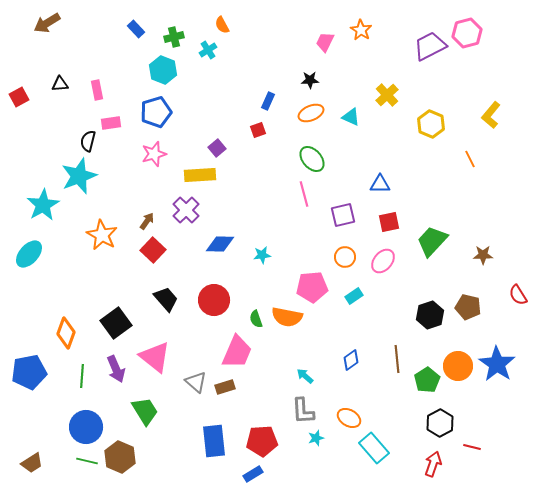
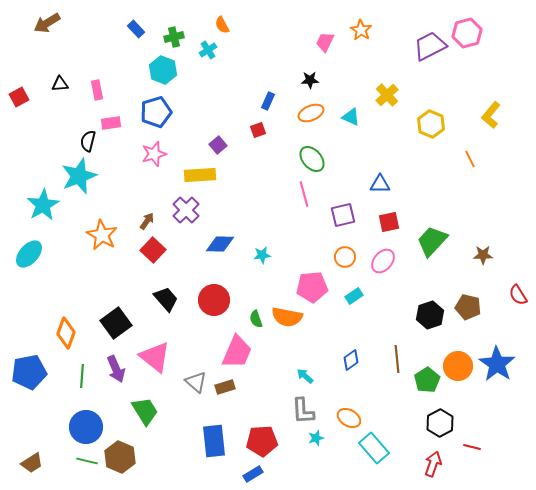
purple square at (217, 148): moved 1 px right, 3 px up
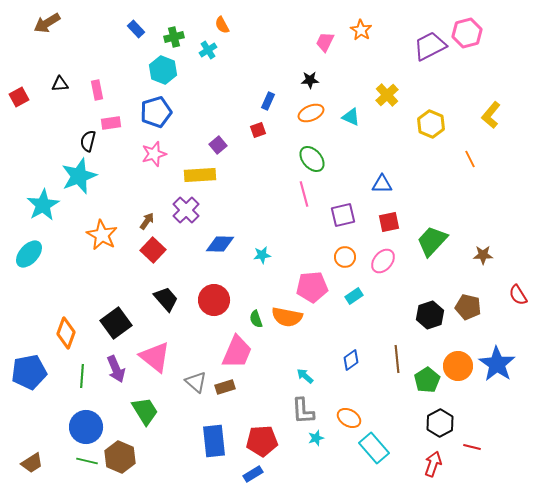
blue triangle at (380, 184): moved 2 px right
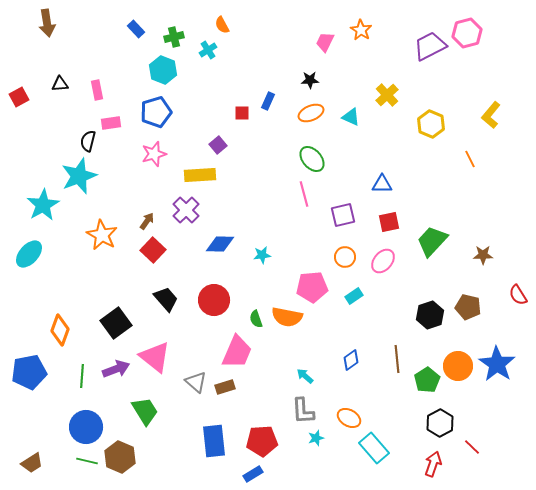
brown arrow at (47, 23): rotated 68 degrees counterclockwise
red square at (258, 130): moved 16 px left, 17 px up; rotated 21 degrees clockwise
orange diamond at (66, 333): moved 6 px left, 3 px up
purple arrow at (116, 369): rotated 88 degrees counterclockwise
red line at (472, 447): rotated 30 degrees clockwise
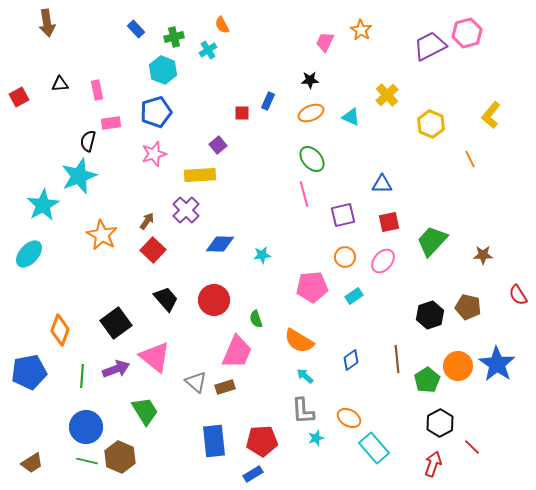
orange semicircle at (287, 317): moved 12 px right, 24 px down; rotated 20 degrees clockwise
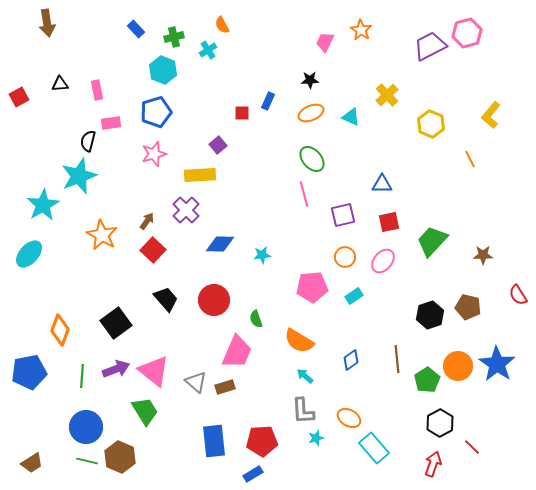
pink triangle at (155, 357): moved 1 px left, 14 px down
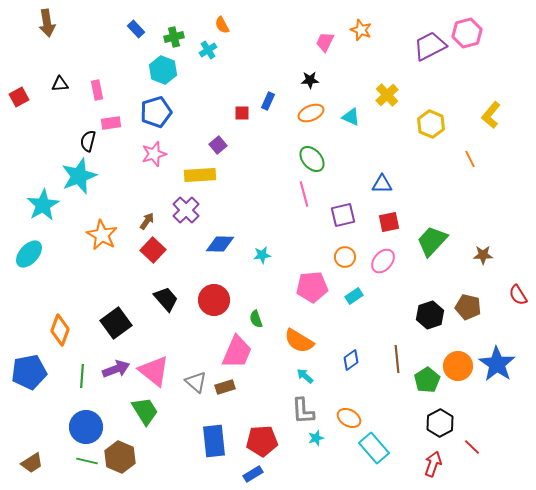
orange star at (361, 30): rotated 10 degrees counterclockwise
